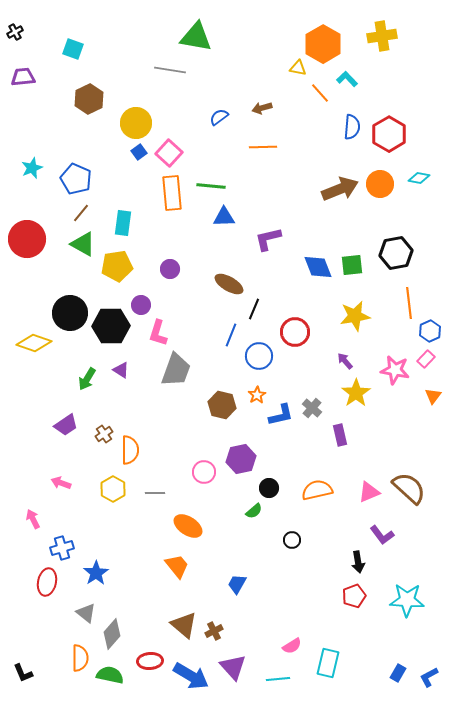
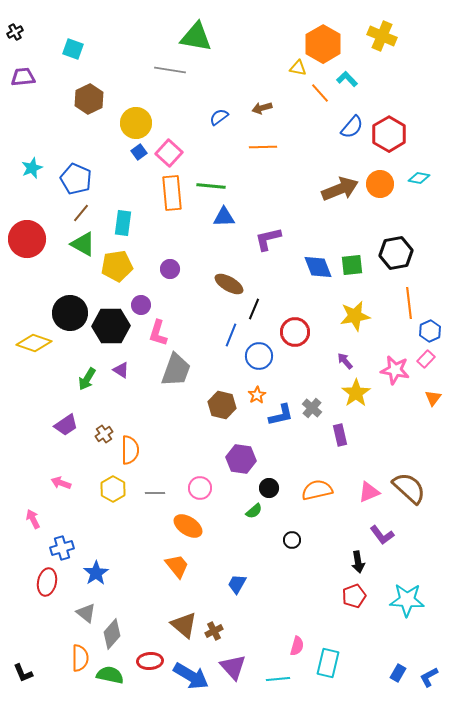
yellow cross at (382, 36): rotated 32 degrees clockwise
blue semicircle at (352, 127): rotated 35 degrees clockwise
orange triangle at (433, 396): moved 2 px down
purple hexagon at (241, 459): rotated 20 degrees clockwise
pink circle at (204, 472): moved 4 px left, 16 px down
pink semicircle at (292, 646): moved 5 px right; rotated 42 degrees counterclockwise
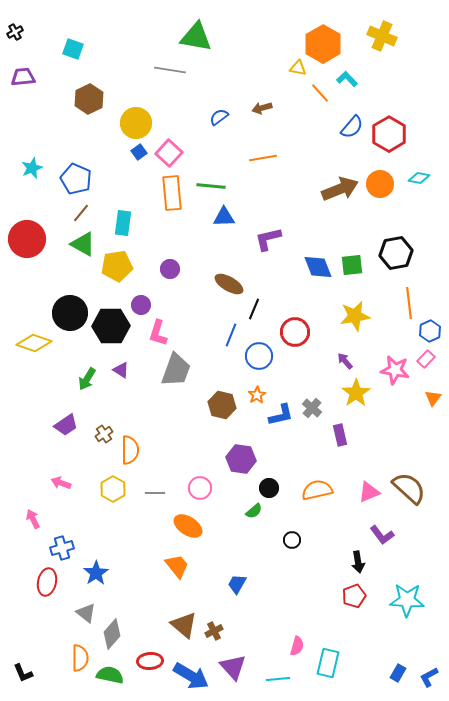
orange line at (263, 147): moved 11 px down; rotated 8 degrees counterclockwise
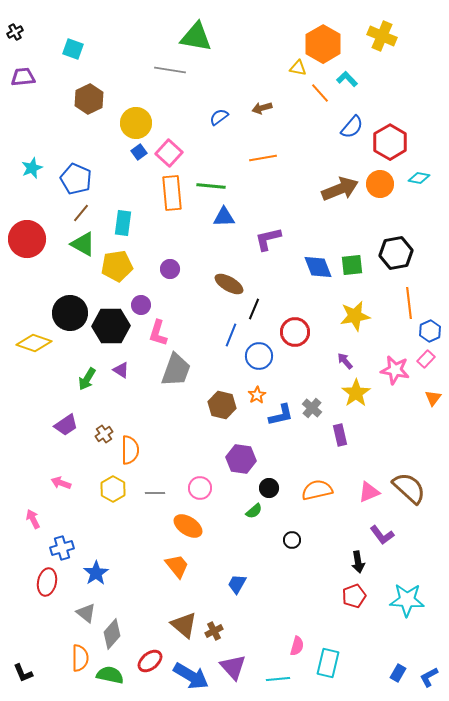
red hexagon at (389, 134): moved 1 px right, 8 px down
red ellipse at (150, 661): rotated 35 degrees counterclockwise
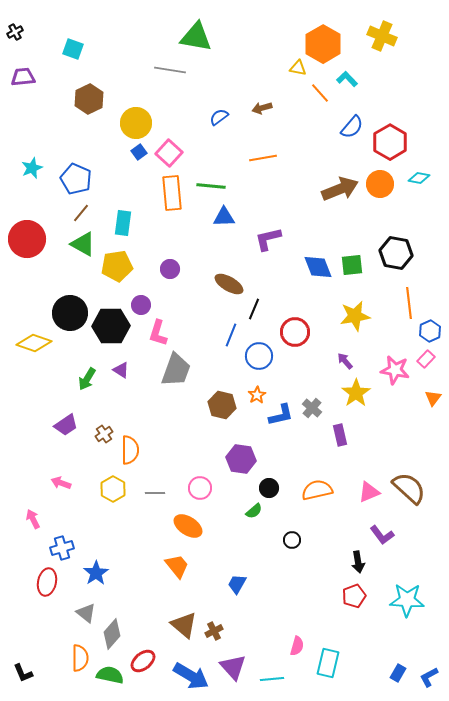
black hexagon at (396, 253): rotated 20 degrees clockwise
red ellipse at (150, 661): moved 7 px left
cyan line at (278, 679): moved 6 px left
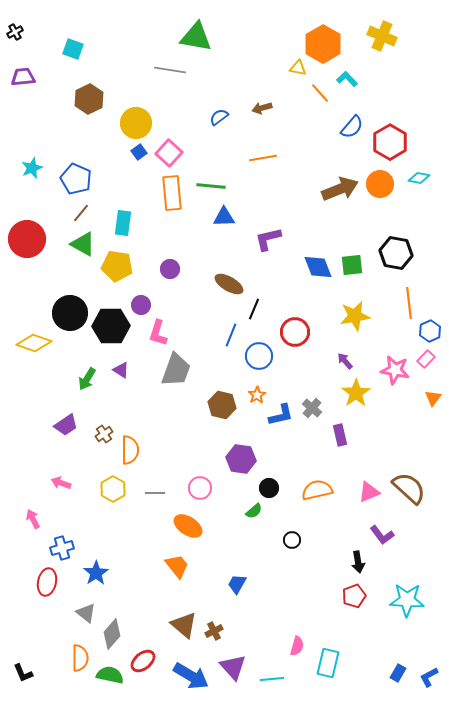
yellow pentagon at (117, 266): rotated 16 degrees clockwise
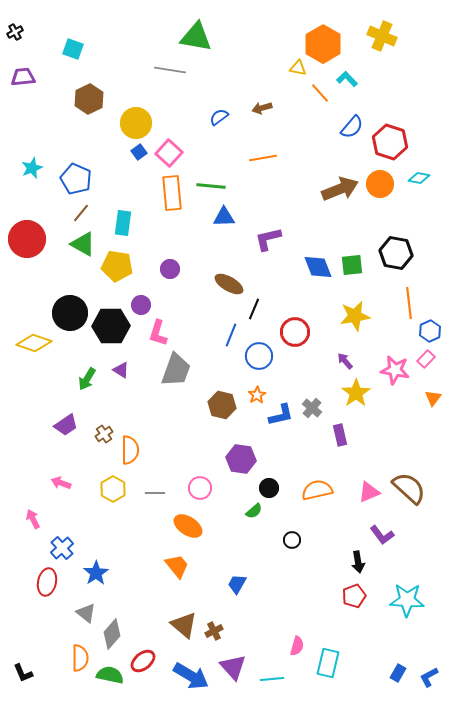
red hexagon at (390, 142): rotated 12 degrees counterclockwise
blue cross at (62, 548): rotated 25 degrees counterclockwise
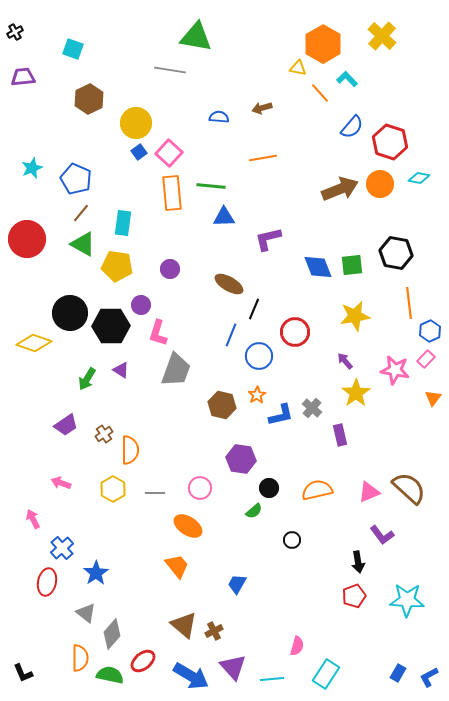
yellow cross at (382, 36): rotated 20 degrees clockwise
blue semicircle at (219, 117): rotated 42 degrees clockwise
cyan rectangle at (328, 663): moved 2 px left, 11 px down; rotated 20 degrees clockwise
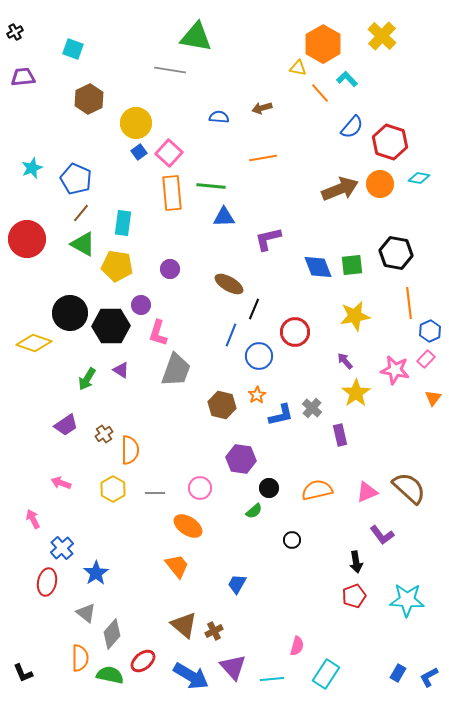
pink triangle at (369, 492): moved 2 px left
black arrow at (358, 562): moved 2 px left
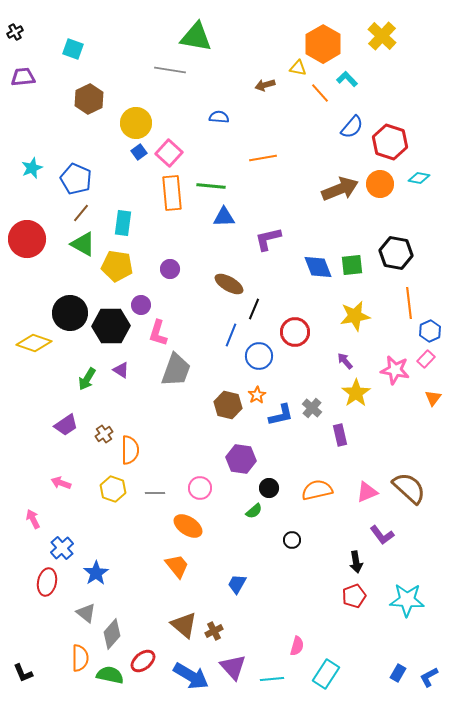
brown arrow at (262, 108): moved 3 px right, 23 px up
brown hexagon at (222, 405): moved 6 px right
yellow hexagon at (113, 489): rotated 10 degrees counterclockwise
